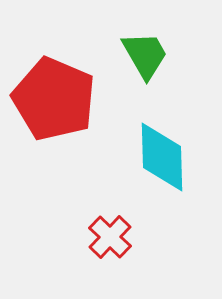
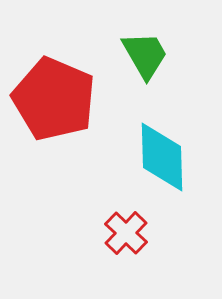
red cross: moved 16 px right, 4 px up
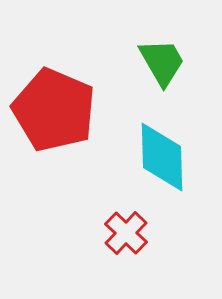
green trapezoid: moved 17 px right, 7 px down
red pentagon: moved 11 px down
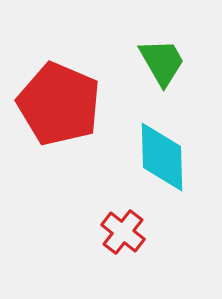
red pentagon: moved 5 px right, 6 px up
red cross: moved 3 px left, 1 px up; rotated 6 degrees counterclockwise
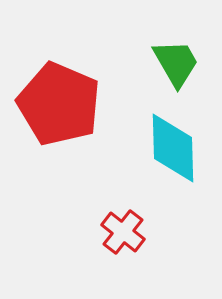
green trapezoid: moved 14 px right, 1 px down
cyan diamond: moved 11 px right, 9 px up
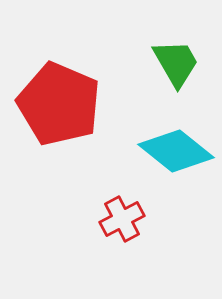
cyan diamond: moved 3 px right, 3 px down; rotated 50 degrees counterclockwise
red cross: moved 1 px left, 13 px up; rotated 24 degrees clockwise
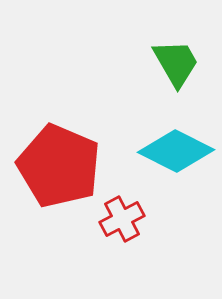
red pentagon: moved 62 px down
cyan diamond: rotated 12 degrees counterclockwise
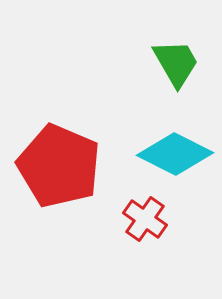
cyan diamond: moved 1 px left, 3 px down
red cross: moved 23 px right; rotated 27 degrees counterclockwise
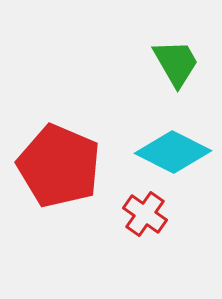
cyan diamond: moved 2 px left, 2 px up
red cross: moved 5 px up
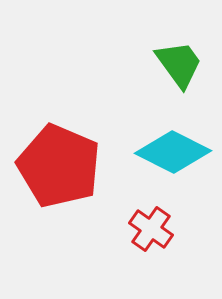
green trapezoid: moved 3 px right, 1 px down; rotated 6 degrees counterclockwise
red cross: moved 6 px right, 15 px down
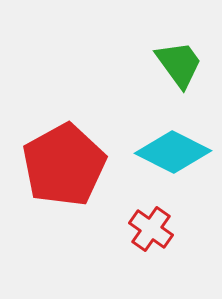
red pentagon: moved 5 px right, 1 px up; rotated 20 degrees clockwise
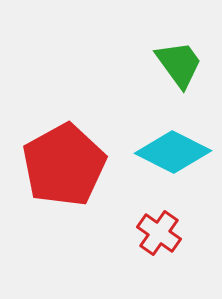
red cross: moved 8 px right, 4 px down
